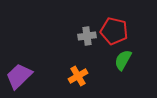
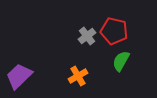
gray cross: rotated 30 degrees counterclockwise
green semicircle: moved 2 px left, 1 px down
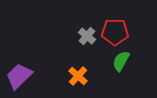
red pentagon: moved 1 px right, 1 px down; rotated 12 degrees counterclockwise
gray cross: rotated 12 degrees counterclockwise
orange cross: rotated 18 degrees counterclockwise
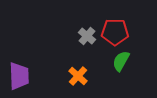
purple trapezoid: rotated 132 degrees clockwise
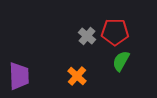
orange cross: moved 1 px left
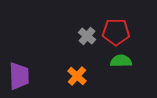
red pentagon: moved 1 px right
green semicircle: rotated 60 degrees clockwise
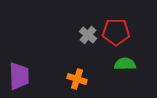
gray cross: moved 1 px right, 1 px up
green semicircle: moved 4 px right, 3 px down
orange cross: moved 3 px down; rotated 24 degrees counterclockwise
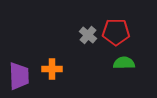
green semicircle: moved 1 px left, 1 px up
orange cross: moved 25 px left, 10 px up; rotated 18 degrees counterclockwise
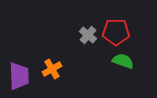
green semicircle: moved 1 px left, 2 px up; rotated 20 degrees clockwise
orange cross: rotated 30 degrees counterclockwise
